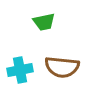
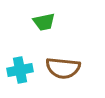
brown semicircle: moved 1 px right, 1 px down
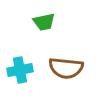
brown semicircle: moved 3 px right
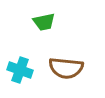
cyan cross: rotated 30 degrees clockwise
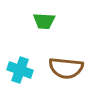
green trapezoid: moved 1 px up; rotated 15 degrees clockwise
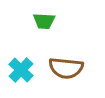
cyan cross: moved 1 px right; rotated 25 degrees clockwise
